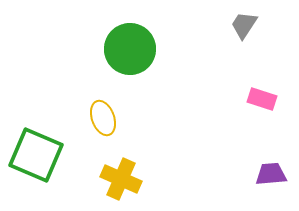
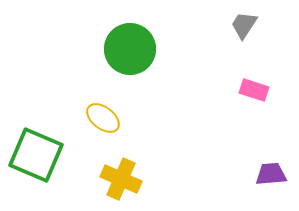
pink rectangle: moved 8 px left, 9 px up
yellow ellipse: rotated 32 degrees counterclockwise
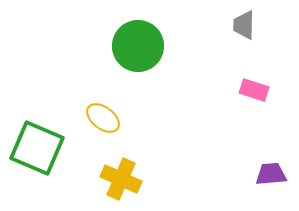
gray trapezoid: rotated 32 degrees counterclockwise
green circle: moved 8 px right, 3 px up
green square: moved 1 px right, 7 px up
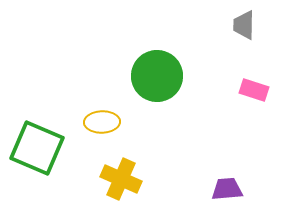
green circle: moved 19 px right, 30 px down
yellow ellipse: moved 1 px left, 4 px down; rotated 40 degrees counterclockwise
purple trapezoid: moved 44 px left, 15 px down
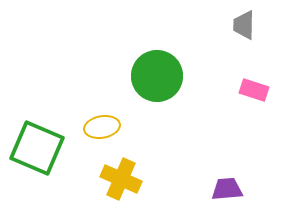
yellow ellipse: moved 5 px down; rotated 8 degrees counterclockwise
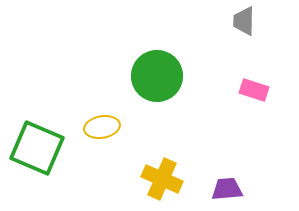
gray trapezoid: moved 4 px up
yellow cross: moved 41 px right
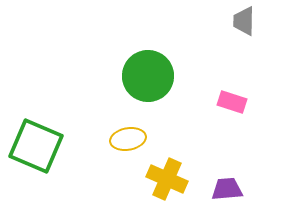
green circle: moved 9 px left
pink rectangle: moved 22 px left, 12 px down
yellow ellipse: moved 26 px right, 12 px down
green square: moved 1 px left, 2 px up
yellow cross: moved 5 px right
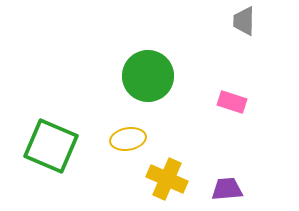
green square: moved 15 px right
